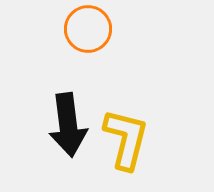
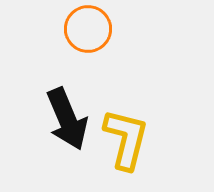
black arrow: moved 1 px left, 6 px up; rotated 16 degrees counterclockwise
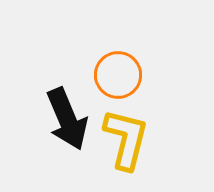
orange circle: moved 30 px right, 46 px down
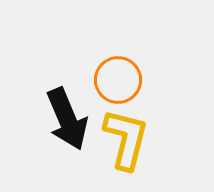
orange circle: moved 5 px down
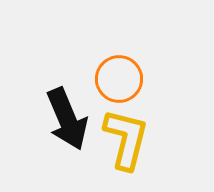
orange circle: moved 1 px right, 1 px up
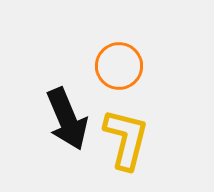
orange circle: moved 13 px up
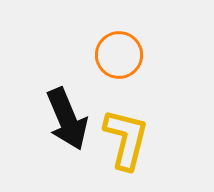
orange circle: moved 11 px up
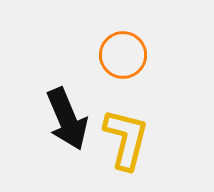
orange circle: moved 4 px right
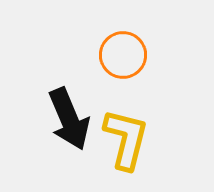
black arrow: moved 2 px right
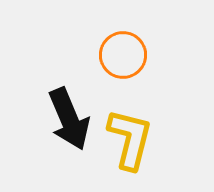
yellow L-shape: moved 4 px right
